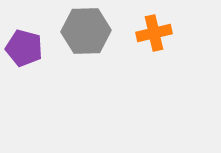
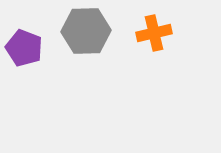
purple pentagon: rotated 6 degrees clockwise
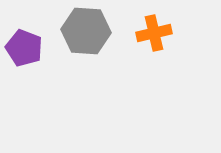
gray hexagon: rotated 6 degrees clockwise
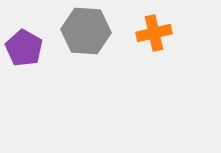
purple pentagon: rotated 9 degrees clockwise
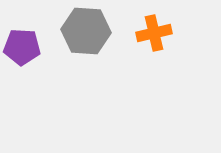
purple pentagon: moved 2 px left, 1 px up; rotated 27 degrees counterclockwise
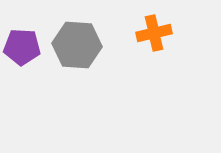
gray hexagon: moved 9 px left, 14 px down
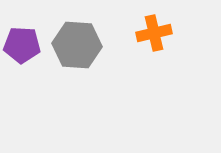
purple pentagon: moved 2 px up
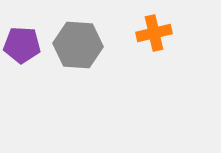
gray hexagon: moved 1 px right
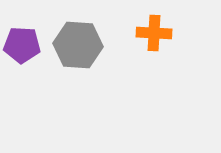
orange cross: rotated 16 degrees clockwise
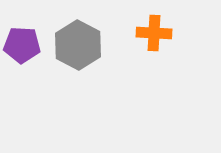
gray hexagon: rotated 24 degrees clockwise
